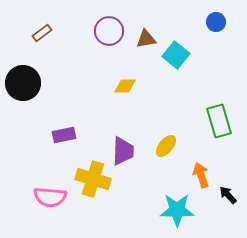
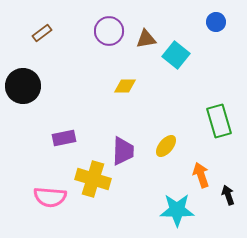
black circle: moved 3 px down
purple rectangle: moved 3 px down
black arrow: rotated 24 degrees clockwise
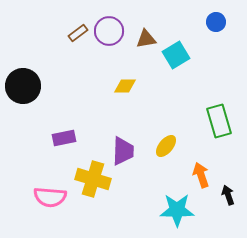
brown rectangle: moved 36 px right
cyan square: rotated 20 degrees clockwise
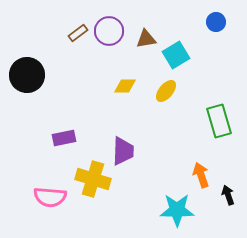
black circle: moved 4 px right, 11 px up
yellow ellipse: moved 55 px up
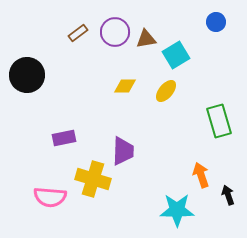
purple circle: moved 6 px right, 1 px down
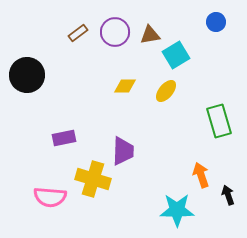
brown triangle: moved 4 px right, 4 px up
